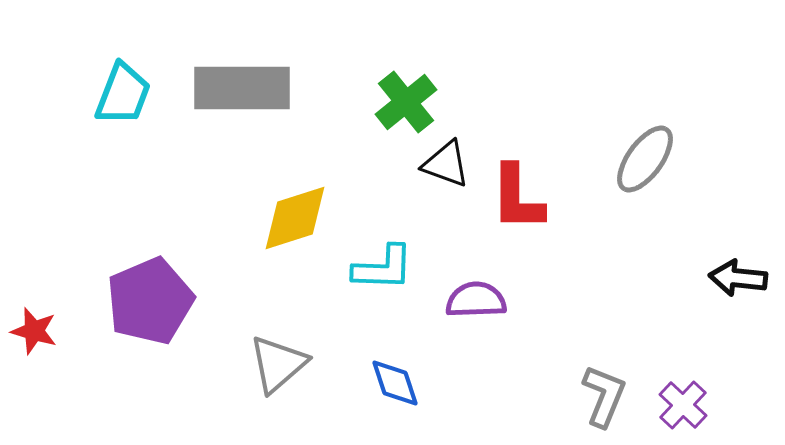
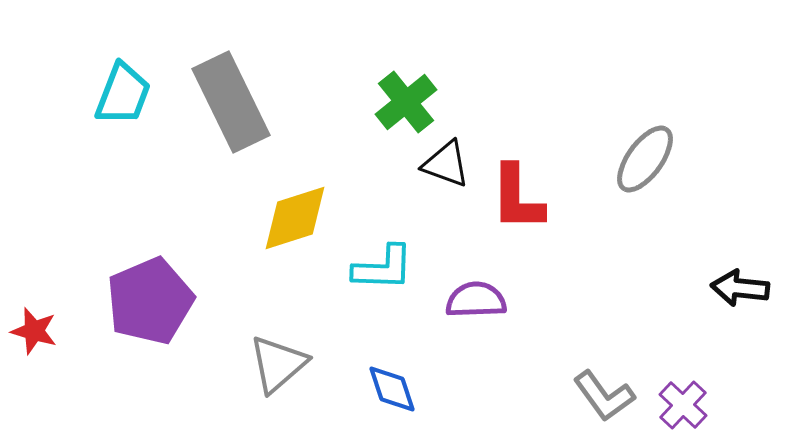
gray rectangle: moved 11 px left, 14 px down; rotated 64 degrees clockwise
black arrow: moved 2 px right, 10 px down
blue diamond: moved 3 px left, 6 px down
gray L-shape: rotated 122 degrees clockwise
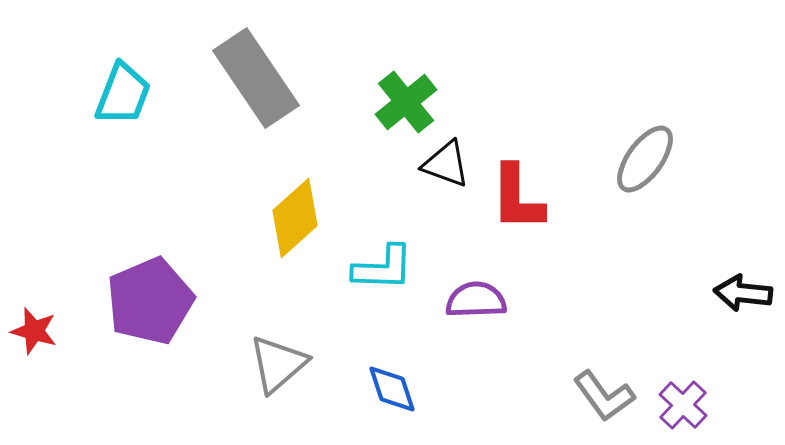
gray rectangle: moved 25 px right, 24 px up; rotated 8 degrees counterclockwise
yellow diamond: rotated 24 degrees counterclockwise
black arrow: moved 3 px right, 5 px down
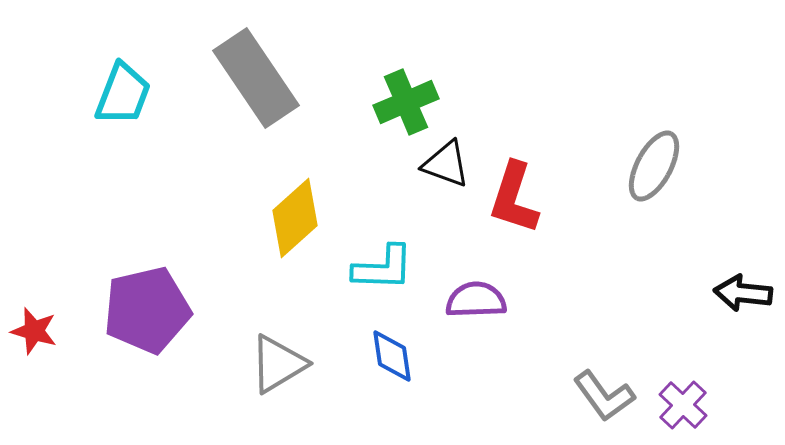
green cross: rotated 16 degrees clockwise
gray ellipse: moved 9 px right, 7 px down; rotated 8 degrees counterclockwise
red L-shape: moved 3 px left; rotated 18 degrees clockwise
purple pentagon: moved 3 px left, 9 px down; rotated 10 degrees clockwise
gray triangle: rotated 10 degrees clockwise
blue diamond: moved 33 px up; rotated 10 degrees clockwise
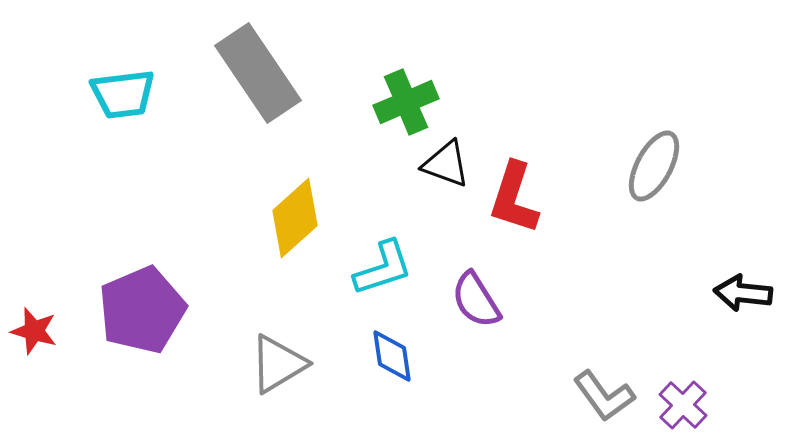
gray rectangle: moved 2 px right, 5 px up
cyan trapezoid: rotated 62 degrees clockwise
cyan L-shape: rotated 20 degrees counterclockwise
purple semicircle: rotated 120 degrees counterclockwise
purple pentagon: moved 5 px left; rotated 10 degrees counterclockwise
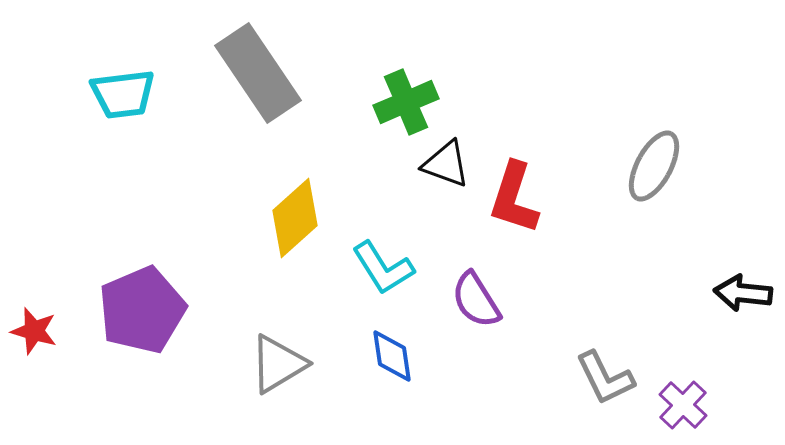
cyan L-shape: rotated 76 degrees clockwise
gray L-shape: moved 1 px right, 18 px up; rotated 10 degrees clockwise
